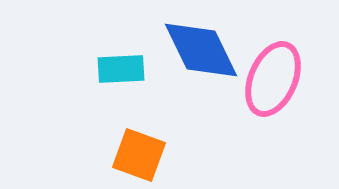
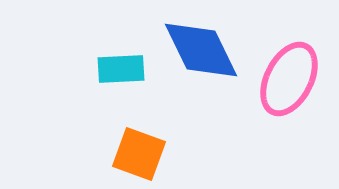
pink ellipse: moved 16 px right; rotated 4 degrees clockwise
orange square: moved 1 px up
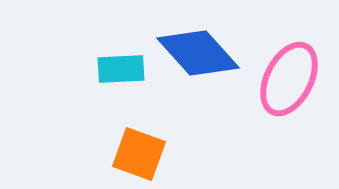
blue diamond: moved 3 px left, 3 px down; rotated 16 degrees counterclockwise
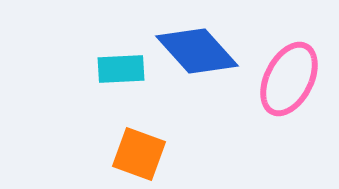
blue diamond: moved 1 px left, 2 px up
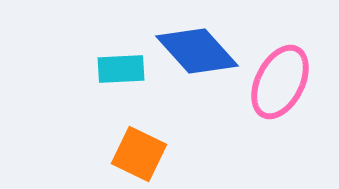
pink ellipse: moved 9 px left, 3 px down
orange square: rotated 6 degrees clockwise
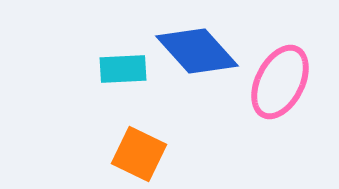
cyan rectangle: moved 2 px right
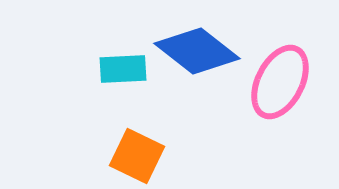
blue diamond: rotated 10 degrees counterclockwise
orange square: moved 2 px left, 2 px down
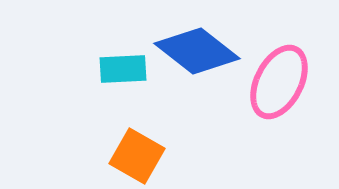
pink ellipse: moved 1 px left
orange square: rotated 4 degrees clockwise
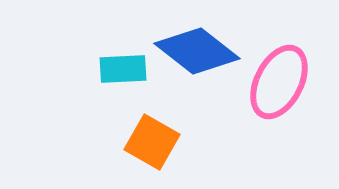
orange square: moved 15 px right, 14 px up
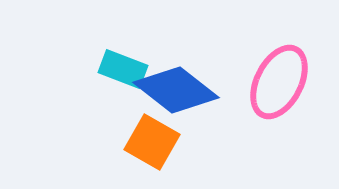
blue diamond: moved 21 px left, 39 px down
cyan rectangle: rotated 24 degrees clockwise
